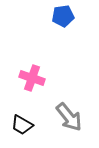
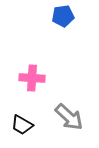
pink cross: rotated 15 degrees counterclockwise
gray arrow: rotated 8 degrees counterclockwise
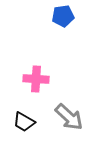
pink cross: moved 4 px right, 1 px down
black trapezoid: moved 2 px right, 3 px up
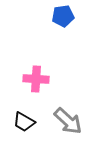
gray arrow: moved 1 px left, 4 px down
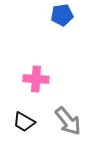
blue pentagon: moved 1 px left, 1 px up
gray arrow: rotated 8 degrees clockwise
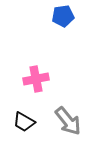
blue pentagon: moved 1 px right, 1 px down
pink cross: rotated 15 degrees counterclockwise
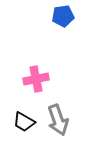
gray arrow: moved 10 px left, 1 px up; rotated 20 degrees clockwise
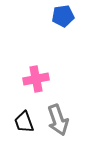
black trapezoid: rotated 40 degrees clockwise
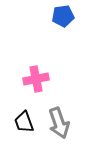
gray arrow: moved 1 px right, 3 px down
